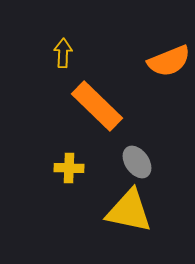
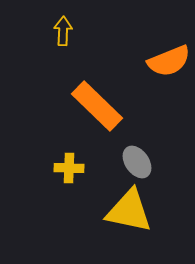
yellow arrow: moved 22 px up
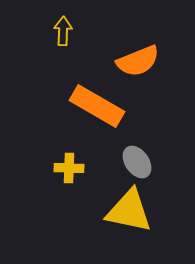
orange semicircle: moved 31 px left
orange rectangle: rotated 14 degrees counterclockwise
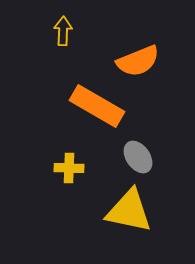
gray ellipse: moved 1 px right, 5 px up
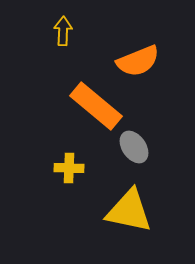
orange rectangle: moved 1 px left; rotated 10 degrees clockwise
gray ellipse: moved 4 px left, 10 px up
